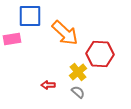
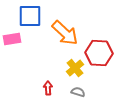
red hexagon: moved 1 px left, 1 px up
yellow cross: moved 3 px left, 4 px up
red arrow: moved 3 px down; rotated 88 degrees clockwise
gray semicircle: rotated 24 degrees counterclockwise
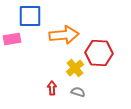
orange arrow: moved 1 px left, 2 px down; rotated 48 degrees counterclockwise
red arrow: moved 4 px right
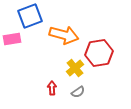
blue square: rotated 20 degrees counterclockwise
orange arrow: rotated 20 degrees clockwise
red hexagon: rotated 12 degrees counterclockwise
gray semicircle: rotated 128 degrees clockwise
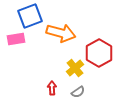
orange arrow: moved 3 px left, 2 px up
pink rectangle: moved 4 px right
red hexagon: rotated 20 degrees counterclockwise
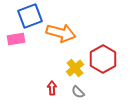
red hexagon: moved 4 px right, 6 px down
gray semicircle: rotated 80 degrees clockwise
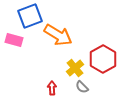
orange arrow: moved 3 px left, 2 px down; rotated 16 degrees clockwise
pink rectangle: moved 2 px left, 1 px down; rotated 24 degrees clockwise
gray semicircle: moved 4 px right, 5 px up
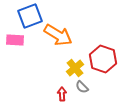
pink rectangle: moved 1 px right; rotated 12 degrees counterclockwise
red hexagon: rotated 12 degrees counterclockwise
red arrow: moved 10 px right, 6 px down
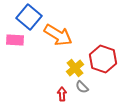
blue square: moved 1 px left, 1 px down; rotated 30 degrees counterclockwise
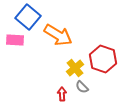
blue square: moved 1 px left
